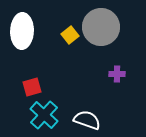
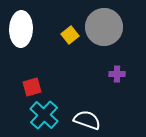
gray circle: moved 3 px right
white ellipse: moved 1 px left, 2 px up
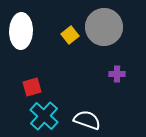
white ellipse: moved 2 px down
cyan cross: moved 1 px down
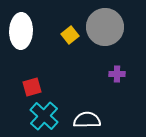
gray circle: moved 1 px right
white semicircle: rotated 20 degrees counterclockwise
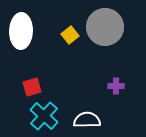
purple cross: moved 1 px left, 12 px down
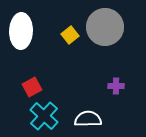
red square: rotated 12 degrees counterclockwise
white semicircle: moved 1 px right, 1 px up
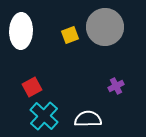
yellow square: rotated 18 degrees clockwise
purple cross: rotated 28 degrees counterclockwise
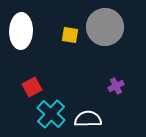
yellow square: rotated 30 degrees clockwise
cyan cross: moved 7 px right, 2 px up
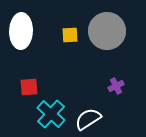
gray circle: moved 2 px right, 4 px down
yellow square: rotated 12 degrees counterclockwise
red square: moved 3 px left; rotated 24 degrees clockwise
white semicircle: rotated 32 degrees counterclockwise
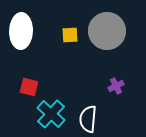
red square: rotated 18 degrees clockwise
white semicircle: rotated 52 degrees counterclockwise
